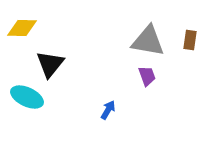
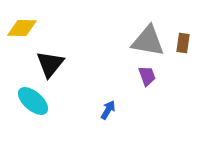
brown rectangle: moved 7 px left, 3 px down
cyan ellipse: moved 6 px right, 4 px down; rotated 16 degrees clockwise
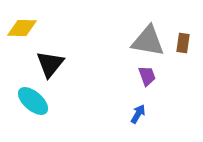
blue arrow: moved 30 px right, 4 px down
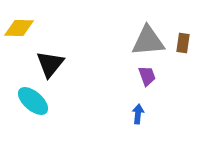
yellow diamond: moved 3 px left
gray triangle: rotated 15 degrees counterclockwise
blue arrow: rotated 24 degrees counterclockwise
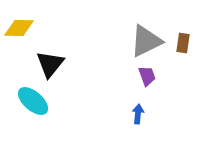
gray triangle: moved 2 px left; rotated 21 degrees counterclockwise
